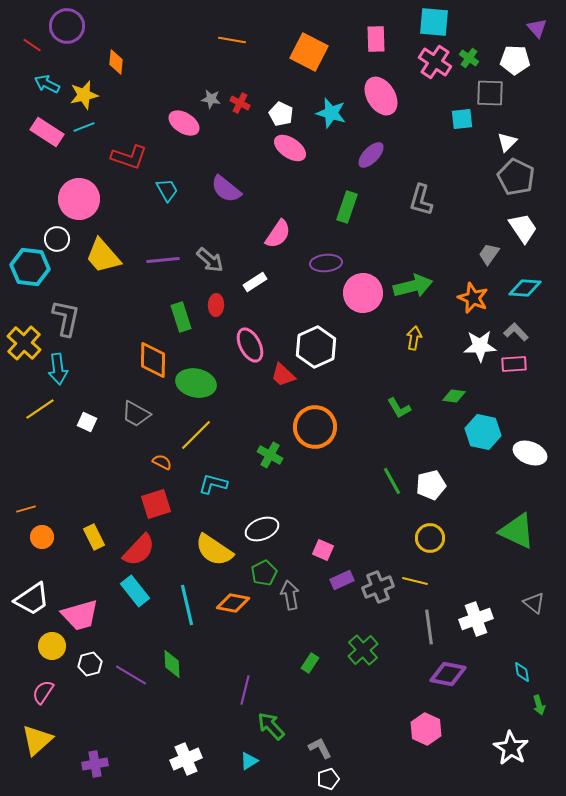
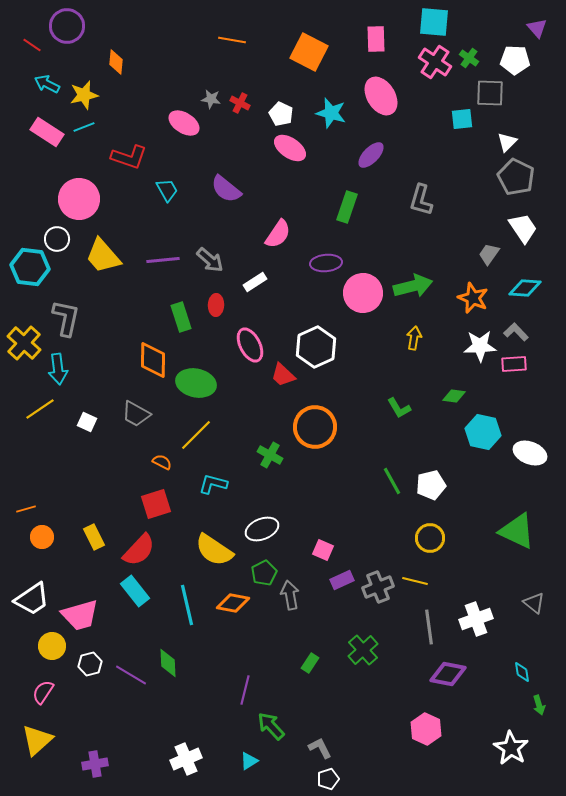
green diamond at (172, 664): moved 4 px left, 1 px up
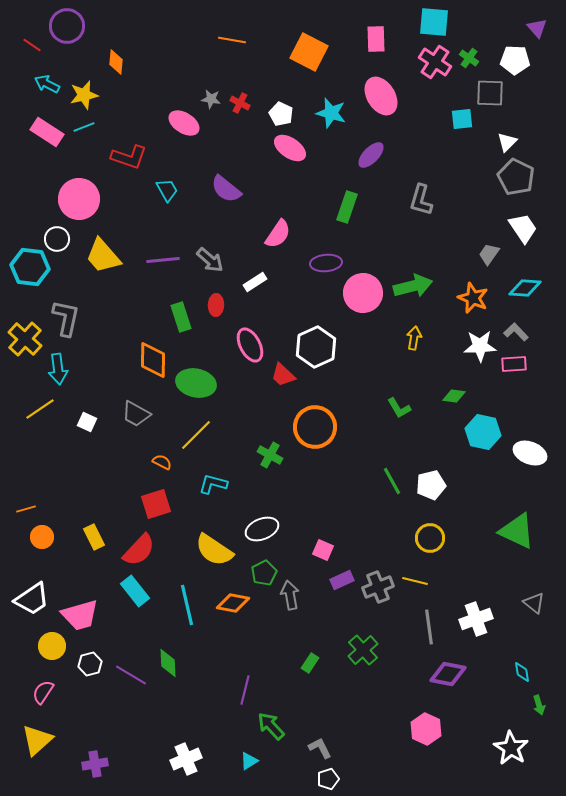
yellow cross at (24, 343): moved 1 px right, 4 px up
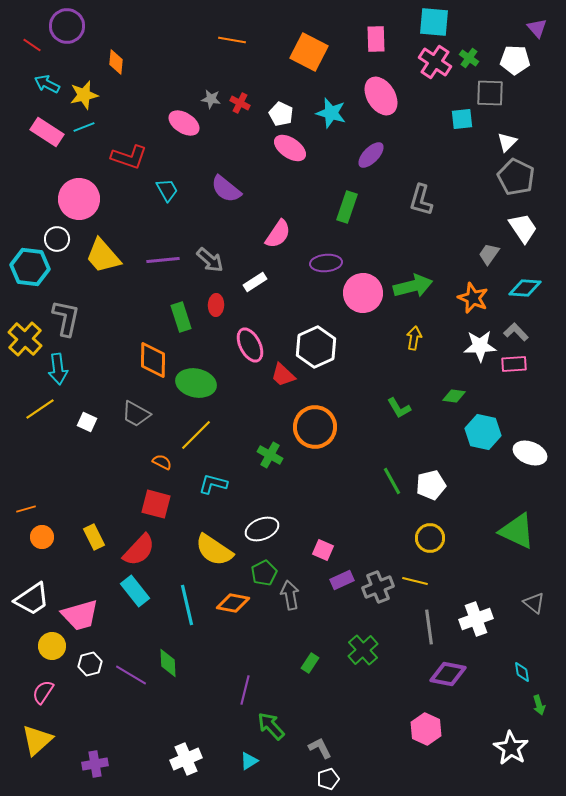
red square at (156, 504): rotated 32 degrees clockwise
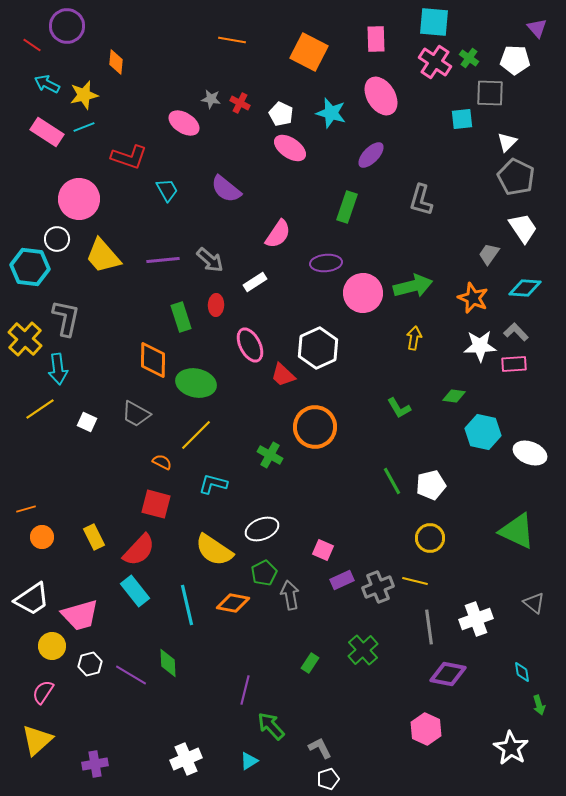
white hexagon at (316, 347): moved 2 px right, 1 px down
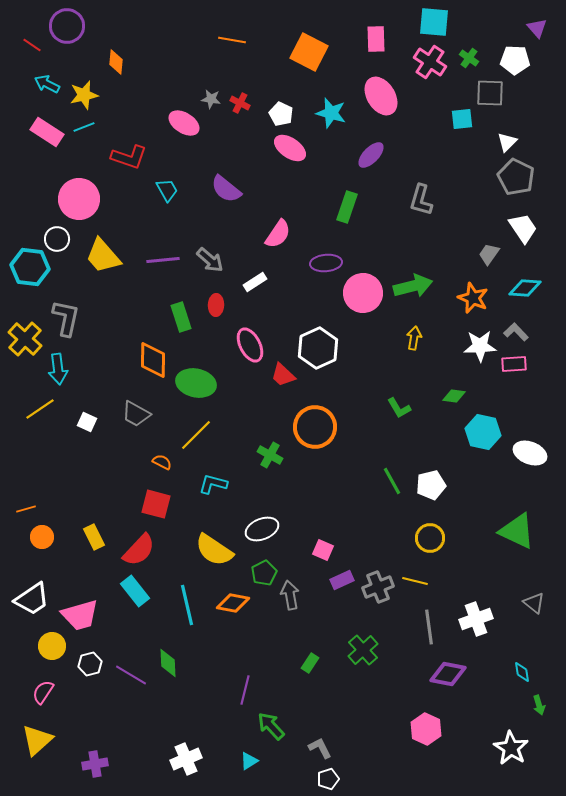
pink cross at (435, 62): moved 5 px left
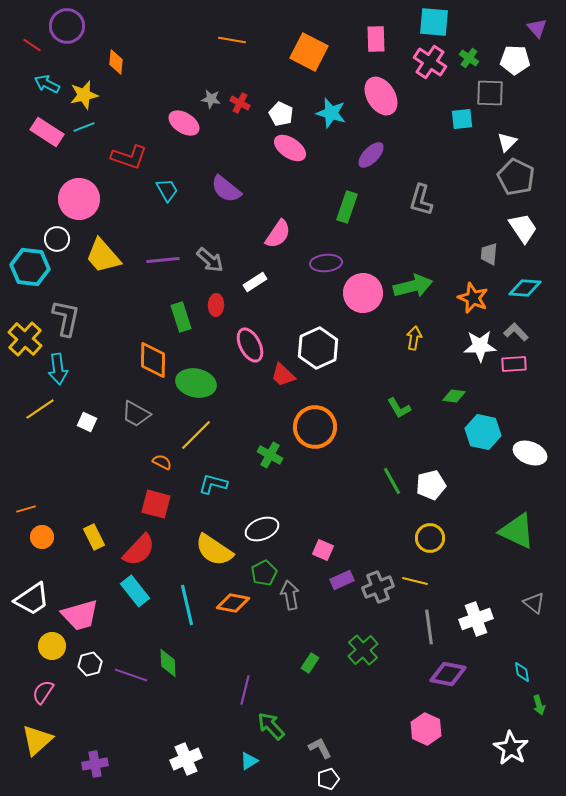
gray trapezoid at (489, 254): rotated 30 degrees counterclockwise
purple line at (131, 675): rotated 12 degrees counterclockwise
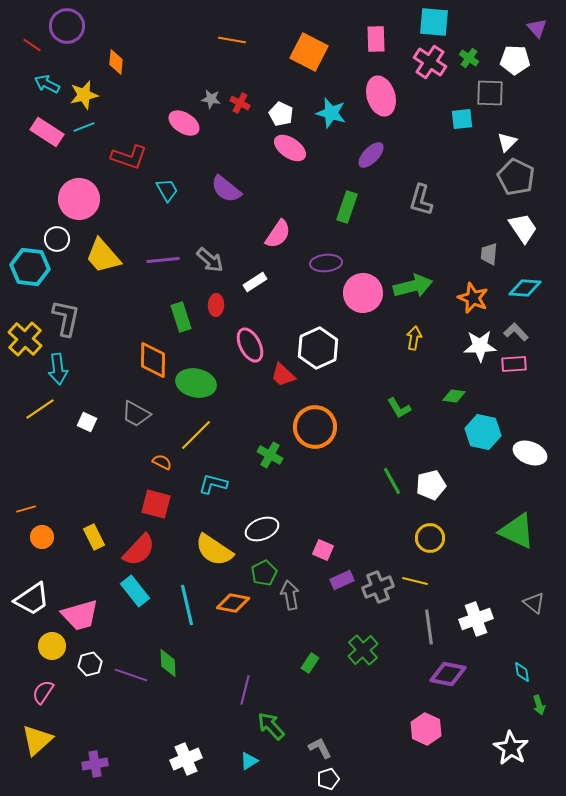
pink ellipse at (381, 96): rotated 15 degrees clockwise
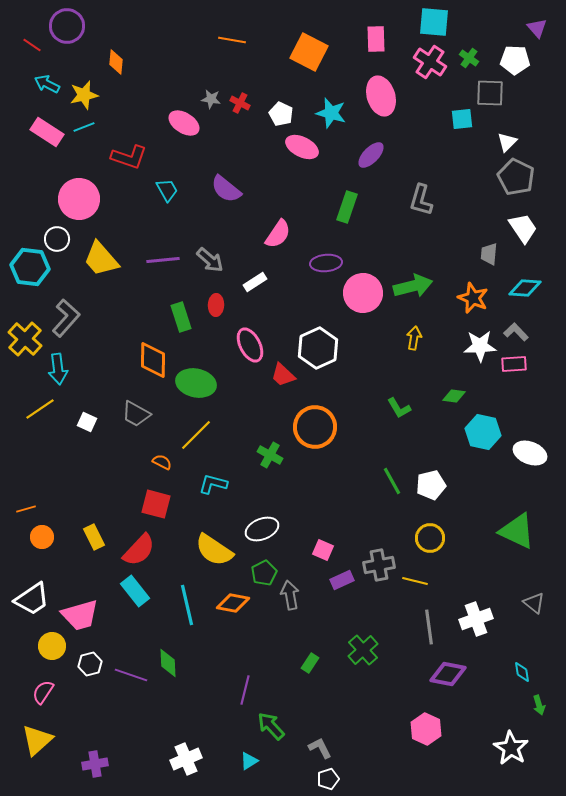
pink ellipse at (290, 148): moved 12 px right, 1 px up; rotated 8 degrees counterclockwise
yellow trapezoid at (103, 256): moved 2 px left, 3 px down
gray L-shape at (66, 318): rotated 30 degrees clockwise
gray cross at (378, 587): moved 1 px right, 22 px up; rotated 12 degrees clockwise
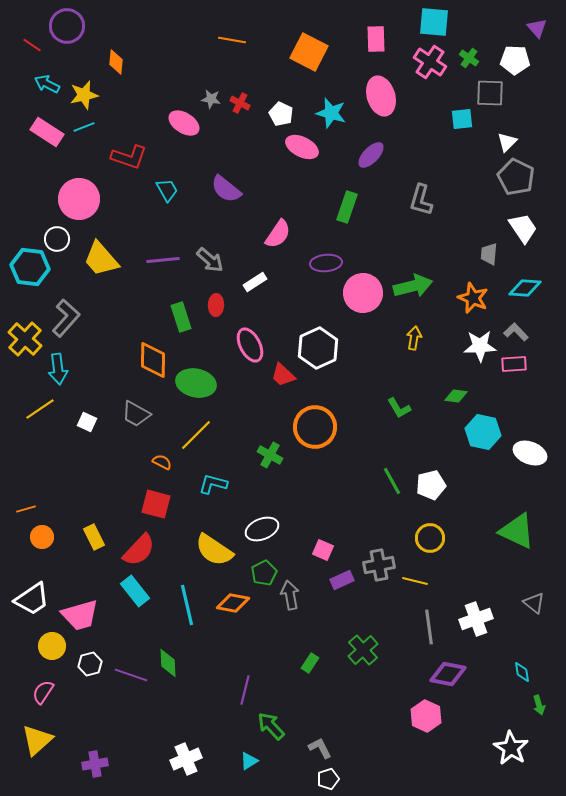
green diamond at (454, 396): moved 2 px right
pink hexagon at (426, 729): moved 13 px up
